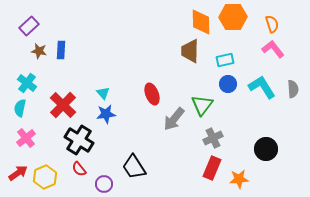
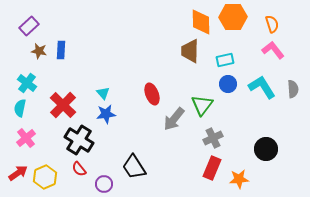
pink L-shape: moved 1 px down
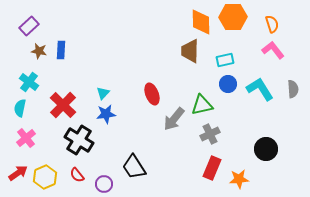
cyan cross: moved 2 px right, 1 px up
cyan L-shape: moved 2 px left, 2 px down
cyan triangle: rotated 24 degrees clockwise
green triangle: rotated 40 degrees clockwise
gray cross: moved 3 px left, 4 px up
red semicircle: moved 2 px left, 6 px down
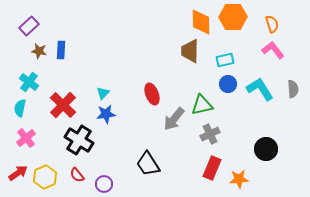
black trapezoid: moved 14 px right, 3 px up
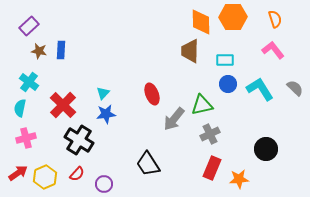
orange semicircle: moved 3 px right, 5 px up
cyan rectangle: rotated 12 degrees clockwise
gray semicircle: moved 2 px right, 1 px up; rotated 42 degrees counterclockwise
pink cross: rotated 24 degrees clockwise
red semicircle: moved 1 px up; rotated 98 degrees counterclockwise
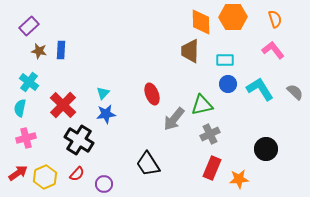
gray semicircle: moved 4 px down
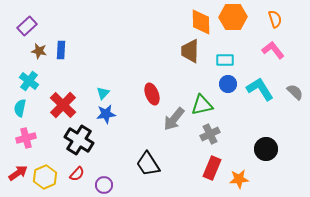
purple rectangle: moved 2 px left
cyan cross: moved 1 px up
purple circle: moved 1 px down
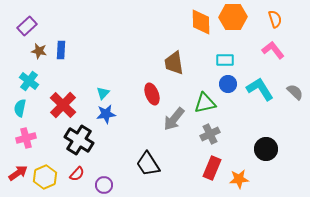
brown trapezoid: moved 16 px left, 12 px down; rotated 10 degrees counterclockwise
green triangle: moved 3 px right, 2 px up
